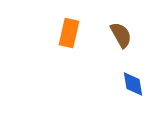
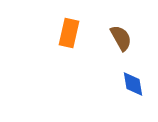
brown semicircle: moved 3 px down
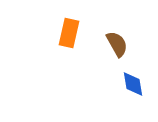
brown semicircle: moved 4 px left, 6 px down
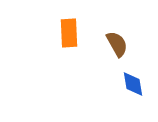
orange rectangle: rotated 16 degrees counterclockwise
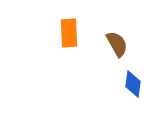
blue diamond: rotated 16 degrees clockwise
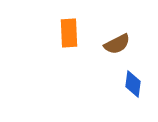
brown semicircle: rotated 92 degrees clockwise
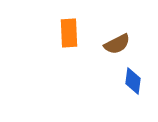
blue diamond: moved 3 px up
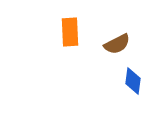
orange rectangle: moved 1 px right, 1 px up
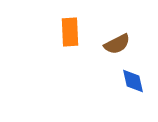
blue diamond: rotated 20 degrees counterclockwise
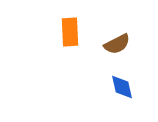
blue diamond: moved 11 px left, 6 px down
